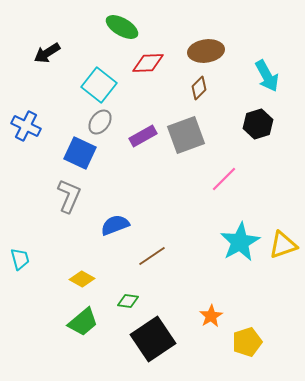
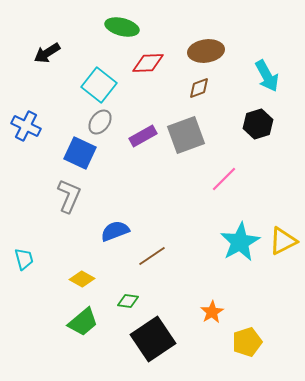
green ellipse: rotated 16 degrees counterclockwise
brown diamond: rotated 25 degrees clockwise
blue semicircle: moved 6 px down
yellow triangle: moved 4 px up; rotated 8 degrees counterclockwise
cyan trapezoid: moved 4 px right
orange star: moved 1 px right, 4 px up
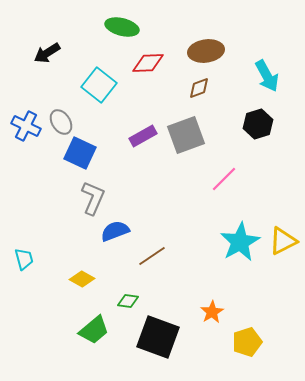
gray ellipse: moved 39 px left; rotated 70 degrees counterclockwise
gray L-shape: moved 24 px right, 2 px down
green trapezoid: moved 11 px right, 8 px down
black square: moved 5 px right, 2 px up; rotated 36 degrees counterclockwise
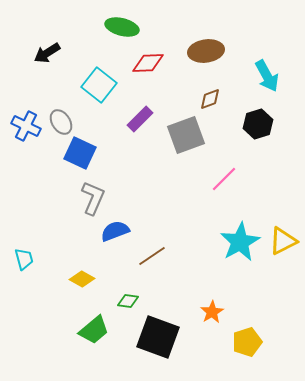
brown diamond: moved 11 px right, 11 px down
purple rectangle: moved 3 px left, 17 px up; rotated 16 degrees counterclockwise
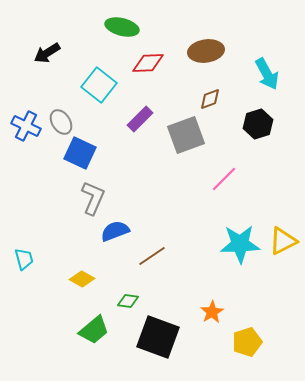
cyan arrow: moved 2 px up
cyan star: moved 2 px down; rotated 27 degrees clockwise
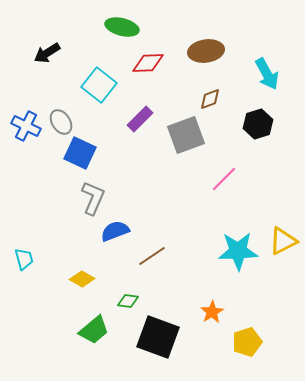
cyan star: moved 2 px left, 7 px down
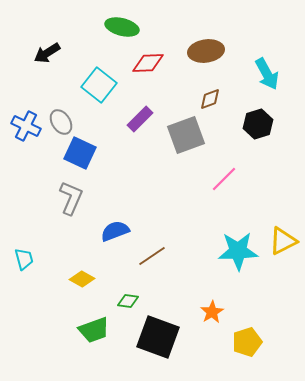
gray L-shape: moved 22 px left
green trapezoid: rotated 20 degrees clockwise
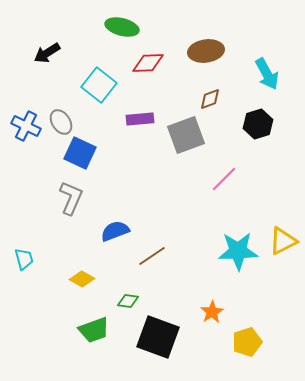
purple rectangle: rotated 40 degrees clockwise
